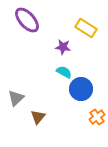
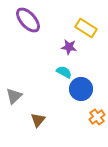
purple ellipse: moved 1 px right
purple star: moved 6 px right
gray triangle: moved 2 px left, 2 px up
brown triangle: moved 3 px down
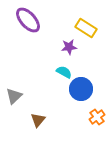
purple star: rotated 14 degrees counterclockwise
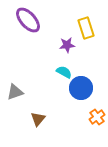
yellow rectangle: rotated 40 degrees clockwise
purple star: moved 2 px left, 2 px up
blue circle: moved 1 px up
gray triangle: moved 1 px right, 4 px up; rotated 24 degrees clockwise
brown triangle: moved 1 px up
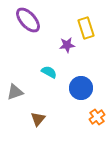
cyan semicircle: moved 15 px left
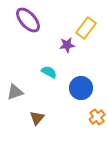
yellow rectangle: rotated 55 degrees clockwise
brown triangle: moved 1 px left, 1 px up
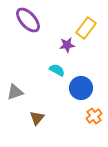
cyan semicircle: moved 8 px right, 2 px up
orange cross: moved 3 px left, 1 px up
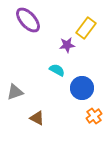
blue circle: moved 1 px right
brown triangle: rotated 42 degrees counterclockwise
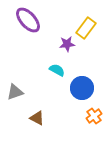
purple star: moved 1 px up
